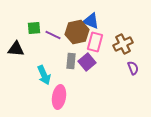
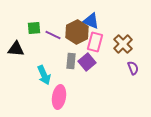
brown hexagon: rotated 15 degrees counterclockwise
brown cross: rotated 18 degrees counterclockwise
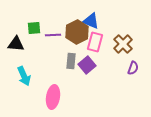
purple line: rotated 28 degrees counterclockwise
black triangle: moved 5 px up
purple square: moved 3 px down
purple semicircle: rotated 40 degrees clockwise
cyan arrow: moved 20 px left, 1 px down
pink ellipse: moved 6 px left
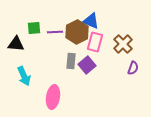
purple line: moved 2 px right, 3 px up
